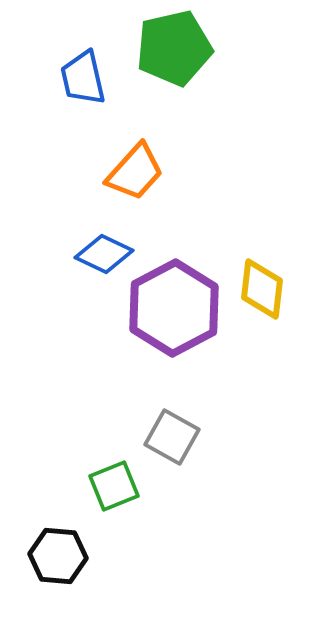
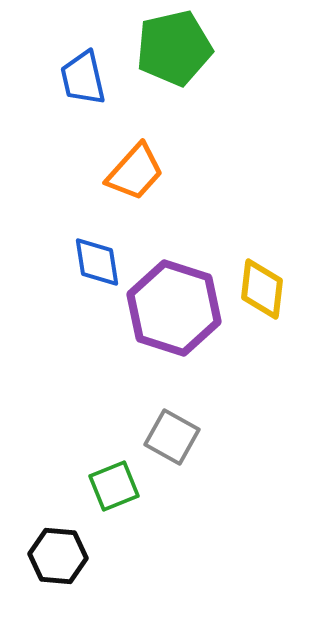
blue diamond: moved 7 px left, 8 px down; rotated 56 degrees clockwise
purple hexagon: rotated 14 degrees counterclockwise
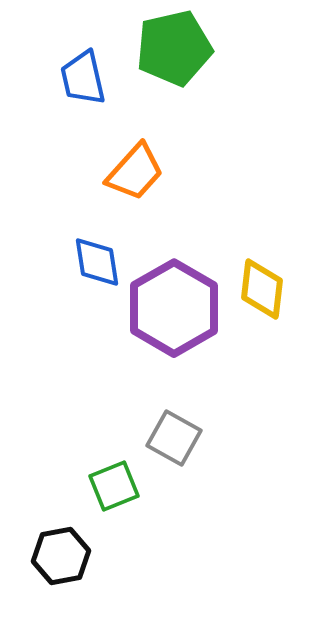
purple hexagon: rotated 12 degrees clockwise
gray square: moved 2 px right, 1 px down
black hexagon: moved 3 px right; rotated 16 degrees counterclockwise
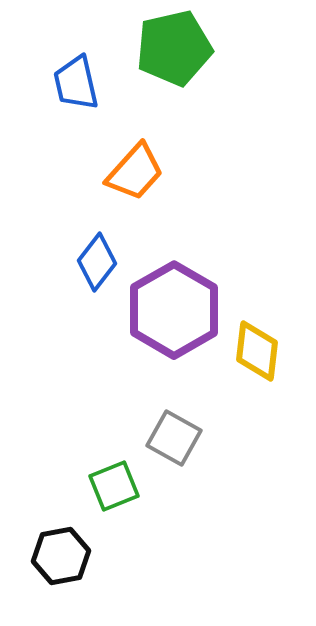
blue trapezoid: moved 7 px left, 5 px down
blue diamond: rotated 46 degrees clockwise
yellow diamond: moved 5 px left, 62 px down
purple hexagon: moved 2 px down
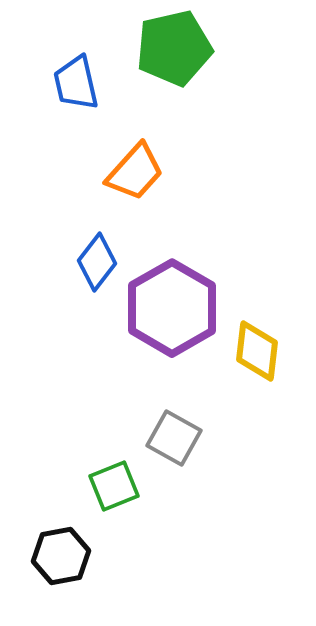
purple hexagon: moved 2 px left, 2 px up
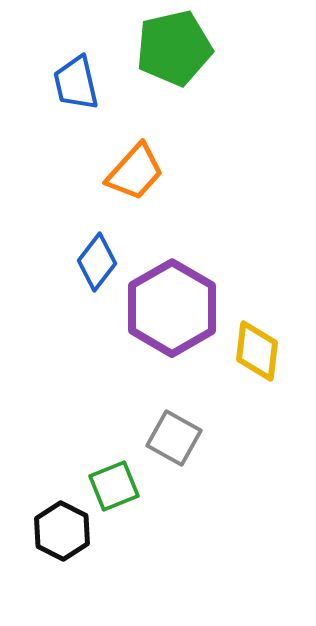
black hexagon: moved 1 px right, 25 px up; rotated 22 degrees counterclockwise
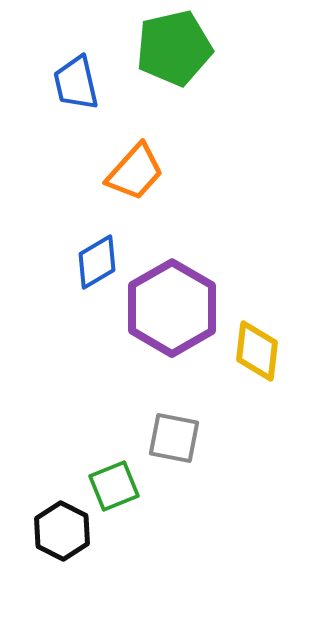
blue diamond: rotated 22 degrees clockwise
gray square: rotated 18 degrees counterclockwise
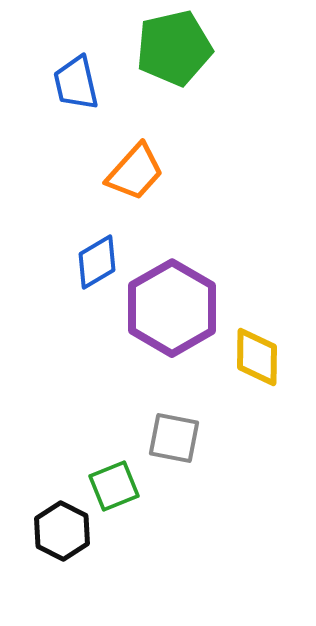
yellow diamond: moved 6 px down; rotated 6 degrees counterclockwise
